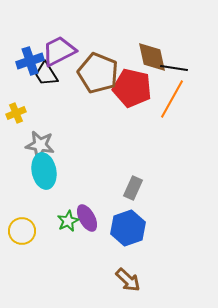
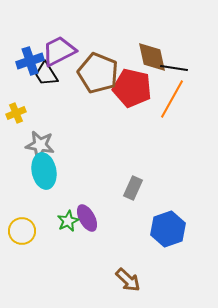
blue hexagon: moved 40 px right, 1 px down
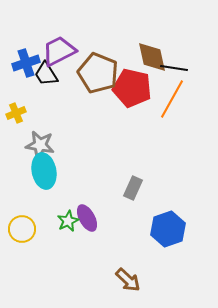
blue cross: moved 4 px left, 2 px down
yellow circle: moved 2 px up
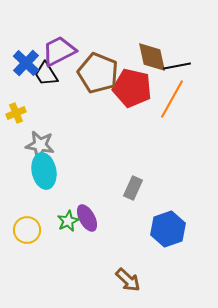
blue cross: rotated 28 degrees counterclockwise
black line: moved 3 px right, 2 px up; rotated 20 degrees counterclockwise
yellow circle: moved 5 px right, 1 px down
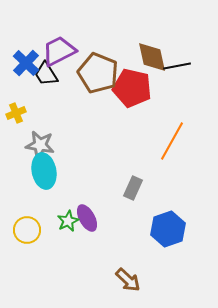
orange line: moved 42 px down
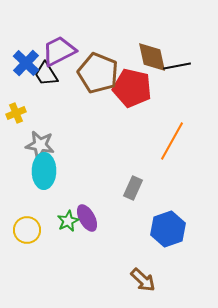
cyan ellipse: rotated 12 degrees clockwise
brown arrow: moved 15 px right
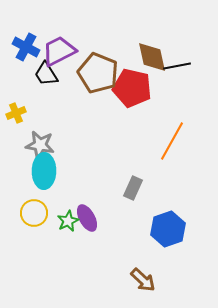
blue cross: moved 16 px up; rotated 16 degrees counterclockwise
yellow circle: moved 7 px right, 17 px up
